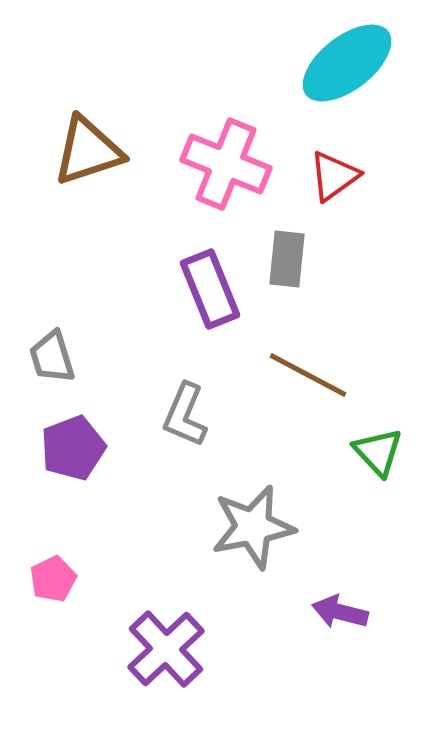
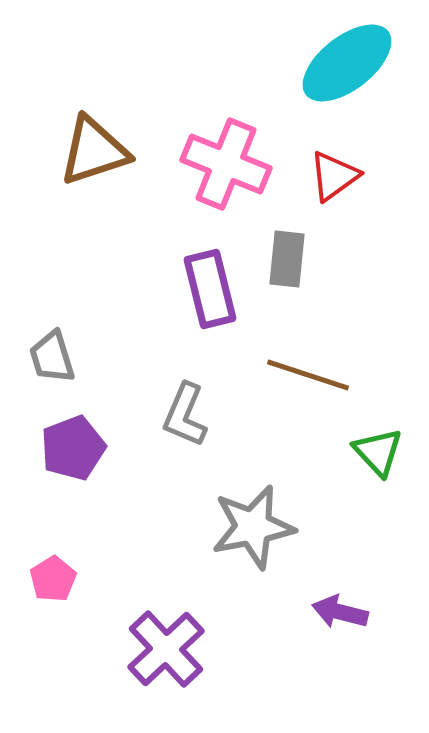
brown triangle: moved 6 px right
purple rectangle: rotated 8 degrees clockwise
brown line: rotated 10 degrees counterclockwise
pink pentagon: rotated 6 degrees counterclockwise
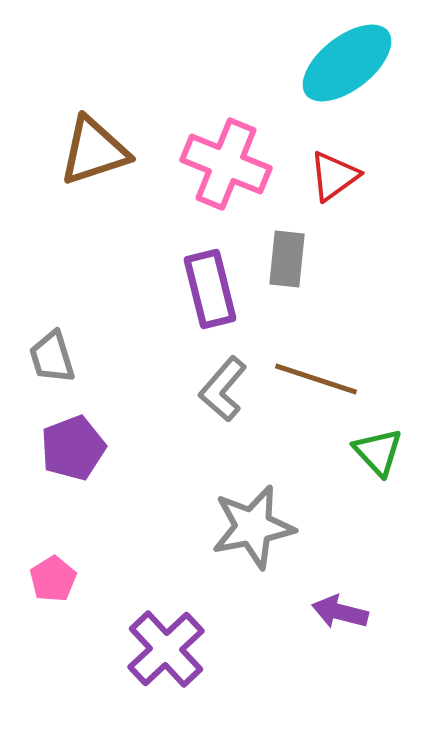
brown line: moved 8 px right, 4 px down
gray L-shape: moved 38 px right, 26 px up; rotated 18 degrees clockwise
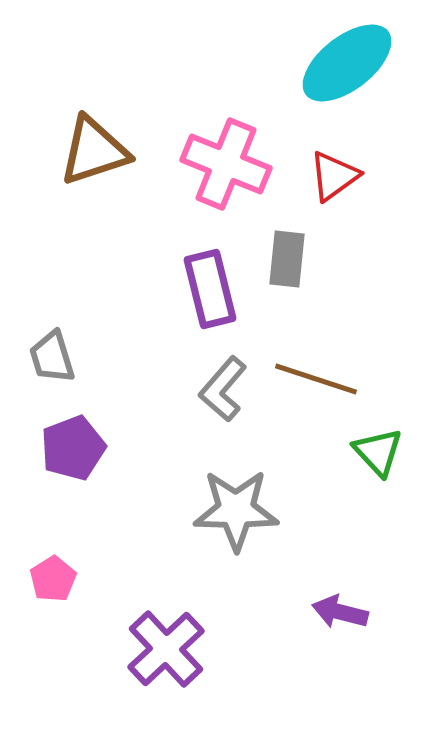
gray star: moved 17 px left, 17 px up; rotated 12 degrees clockwise
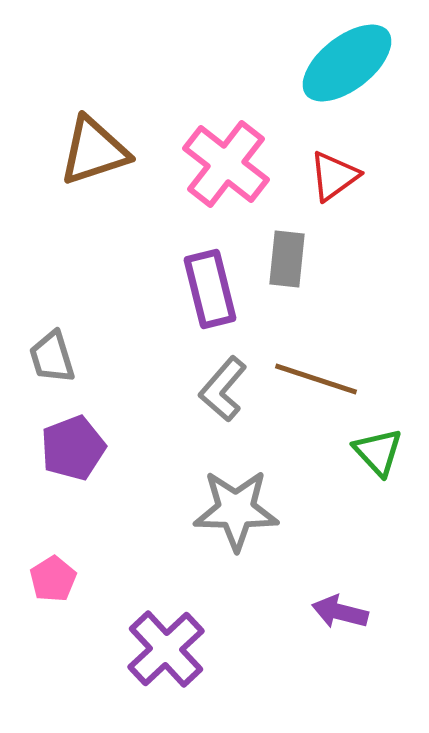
pink cross: rotated 16 degrees clockwise
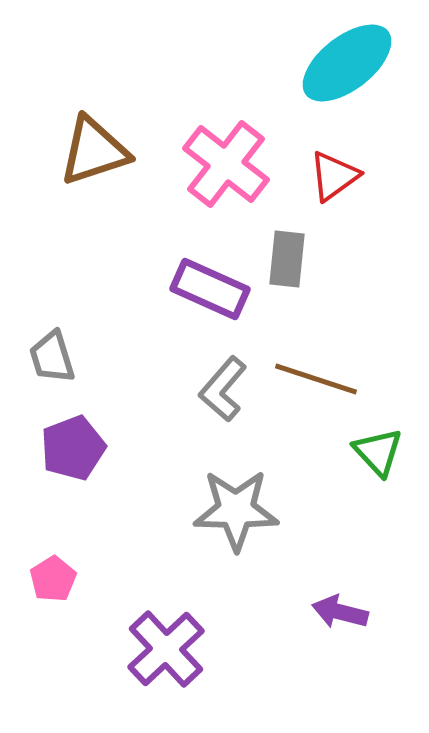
purple rectangle: rotated 52 degrees counterclockwise
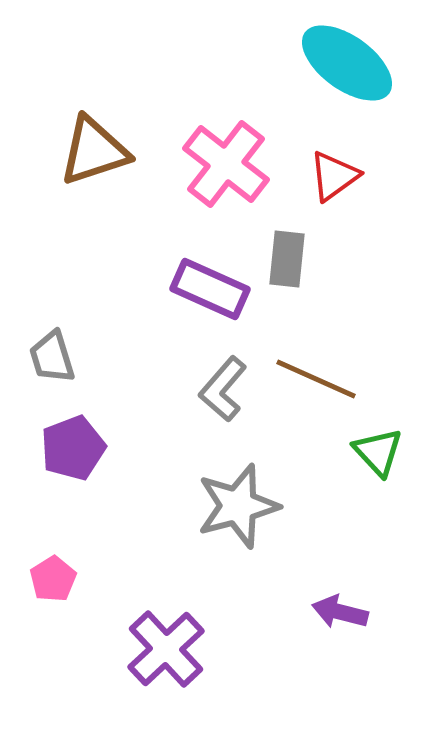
cyan ellipse: rotated 74 degrees clockwise
brown line: rotated 6 degrees clockwise
gray star: moved 2 px right, 4 px up; rotated 16 degrees counterclockwise
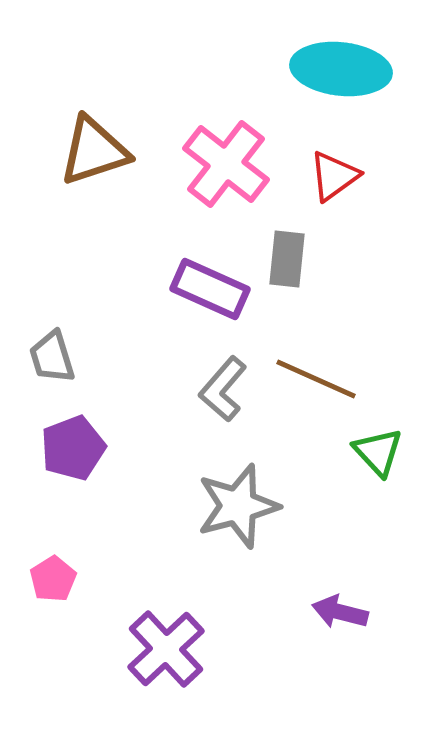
cyan ellipse: moved 6 px left, 6 px down; rotated 30 degrees counterclockwise
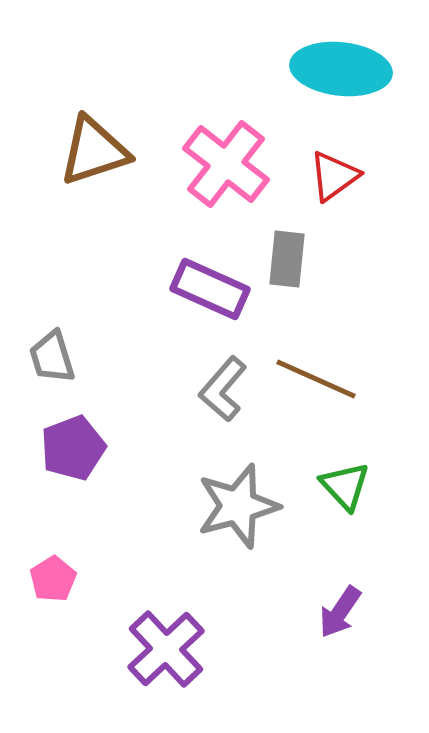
green triangle: moved 33 px left, 34 px down
purple arrow: rotated 70 degrees counterclockwise
